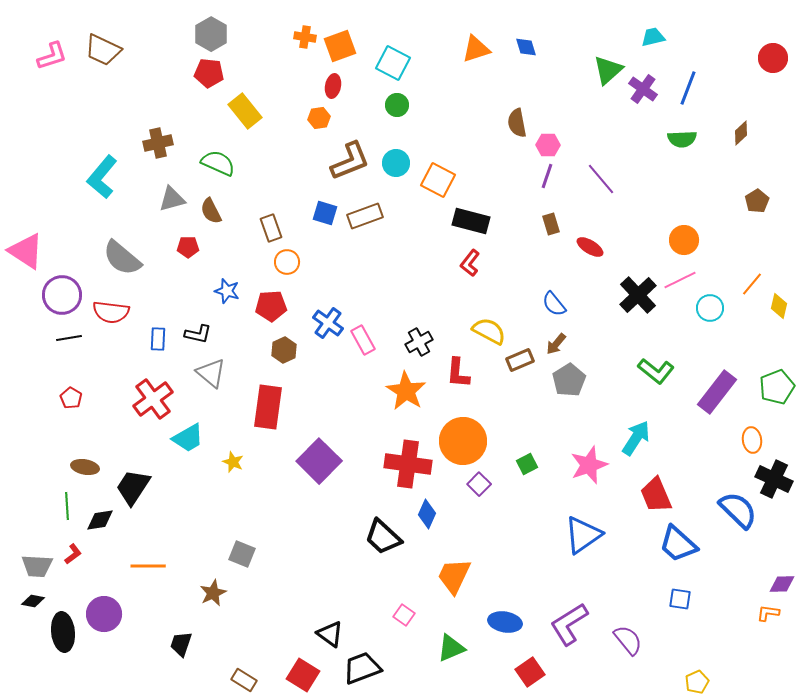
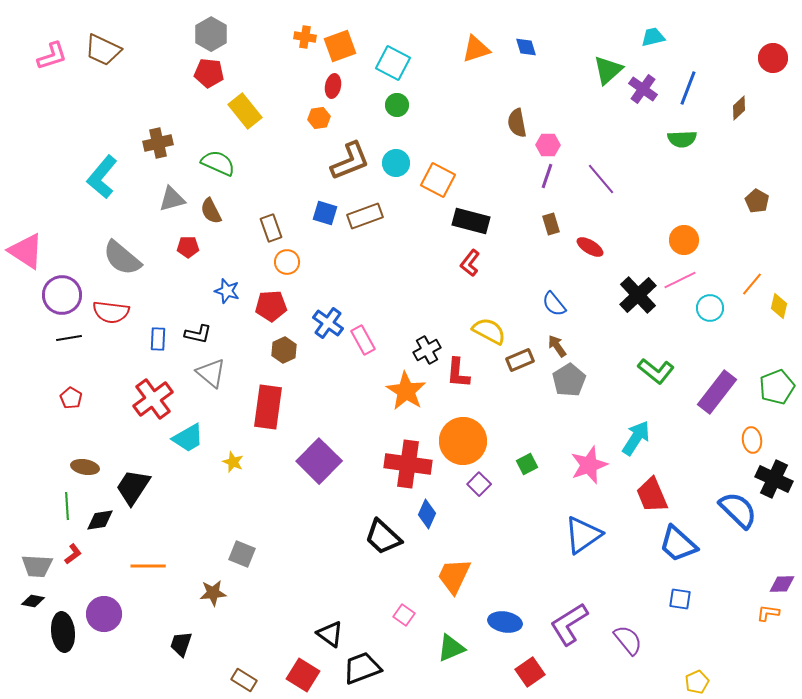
brown diamond at (741, 133): moved 2 px left, 25 px up
brown pentagon at (757, 201): rotated 10 degrees counterclockwise
black cross at (419, 342): moved 8 px right, 8 px down
brown arrow at (556, 344): moved 1 px right, 2 px down; rotated 105 degrees clockwise
red trapezoid at (656, 495): moved 4 px left
brown star at (213, 593): rotated 20 degrees clockwise
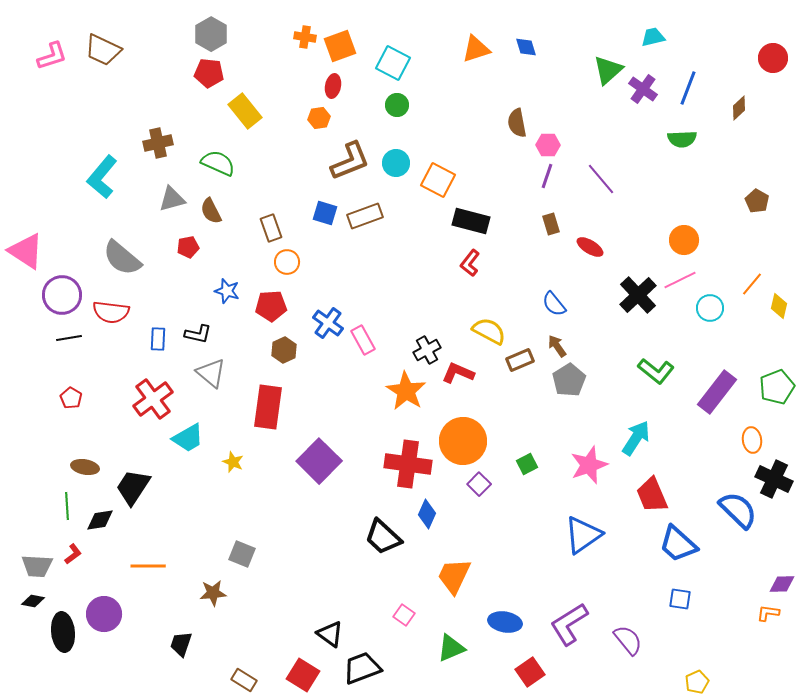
red pentagon at (188, 247): rotated 10 degrees counterclockwise
red L-shape at (458, 373): rotated 108 degrees clockwise
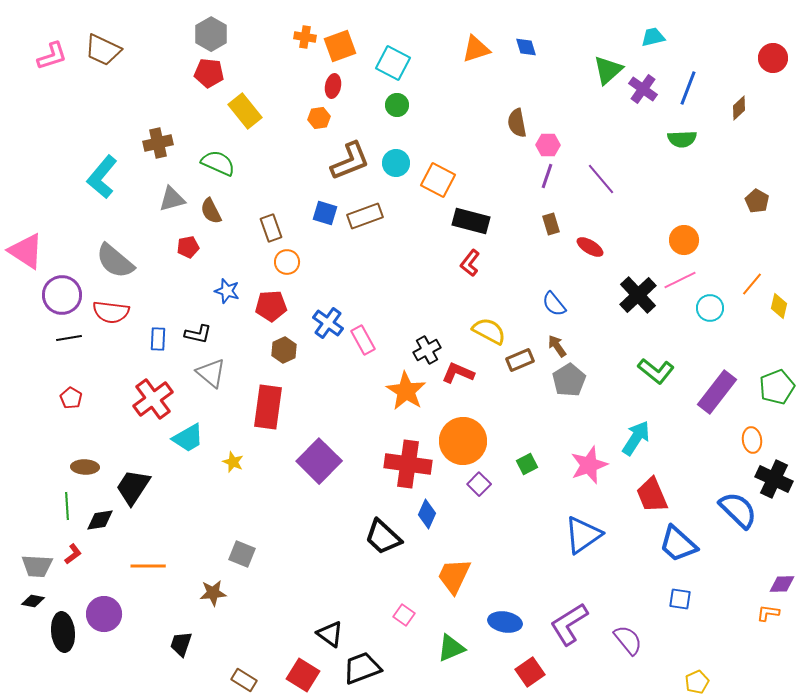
gray semicircle at (122, 258): moved 7 px left, 3 px down
brown ellipse at (85, 467): rotated 8 degrees counterclockwise
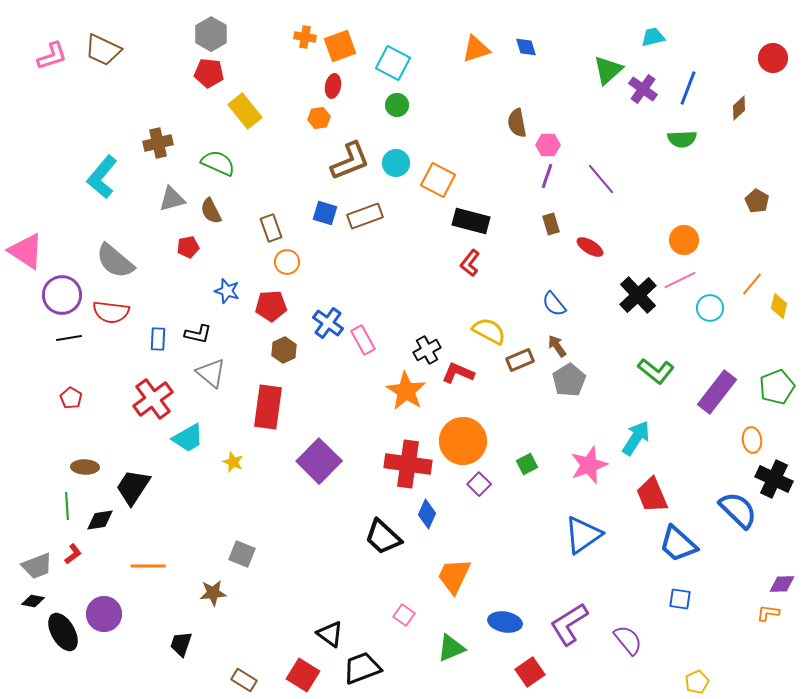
gray trapezoid at (37, 566): rotated 24 degrees counterclockwise
black ellipse at (63, 632): rotated 24 degrees counterclockwise
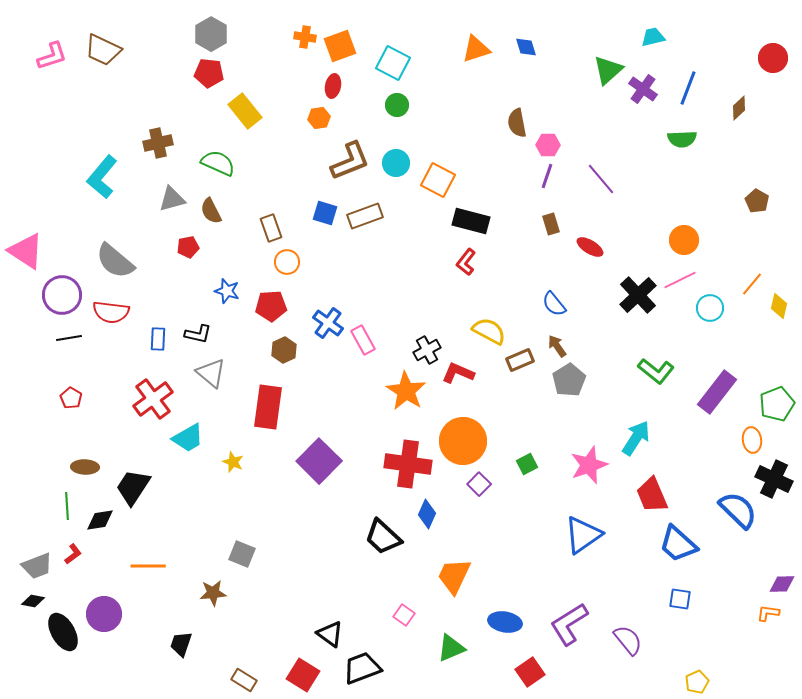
red L-shape at (470, 263): moved 4 px left, 1 px up
green pentagon at (777, 387): moved 17 px down
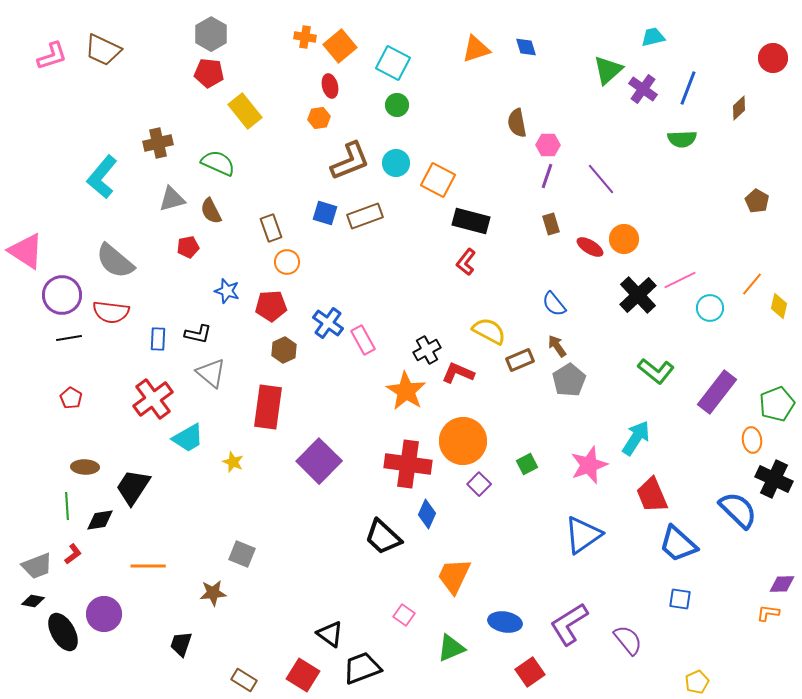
orange square at (340, 46): rotated 20 degrees counterclockwise
red ellipse at (333, 86): moved 3 px left; rotated 25 degrees counterclockwise
orange circle at (684, 240): moved 60 px left, 1 px up
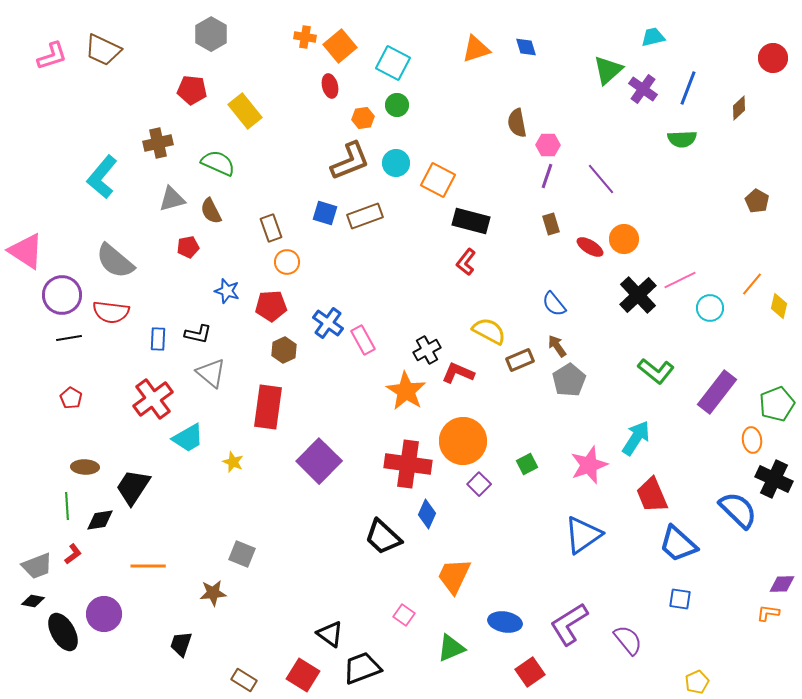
red pentagon at (209, 73): moved 17 px left, 17 px down
orange hexagon at (319, 118): moved 44 px right
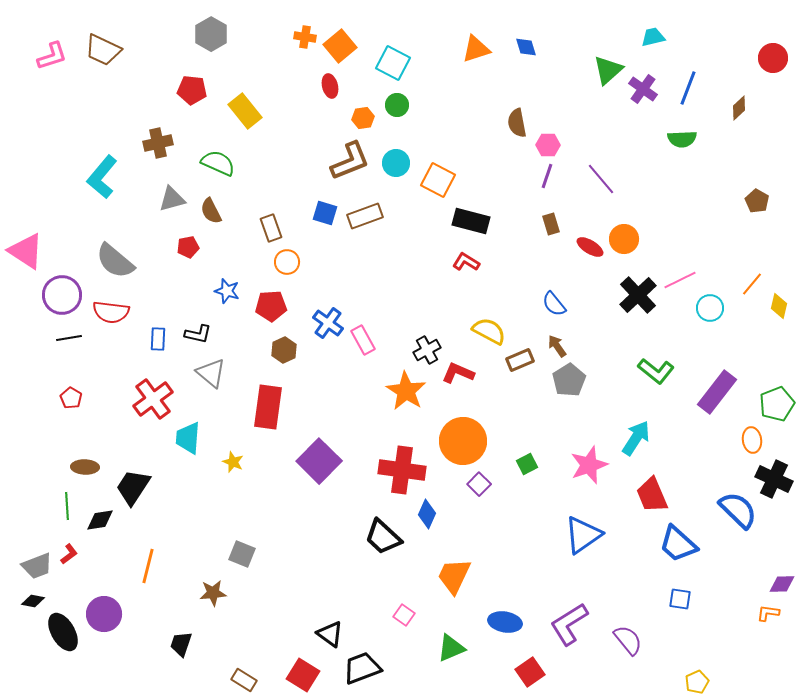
red L-shape at (466, 262): rotated 84 degrees clockwise
cyan trapezoid at (188, 438): rotated 124 degrees clockwise
red cross at (408, 464): moved 6 px left, 6 px down
red L-shape at (73, 554): moved 4 px left
orange line at (148, 566): rotated 76 degrees counterclockwise
